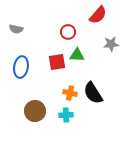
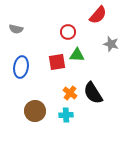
gray star: rotated 21 degrees clockwise
orange cross: rotated 24 degrees clockwise
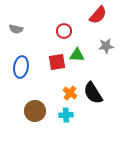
red circle: moved 4 px left, 1 px up
gray star: moved 5 px left, 2 px down; rotated 21 degrees counterclockwise
